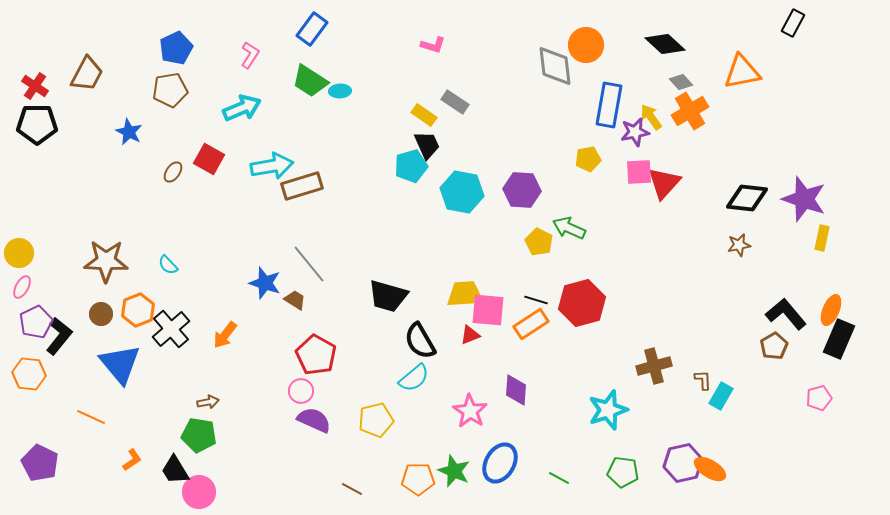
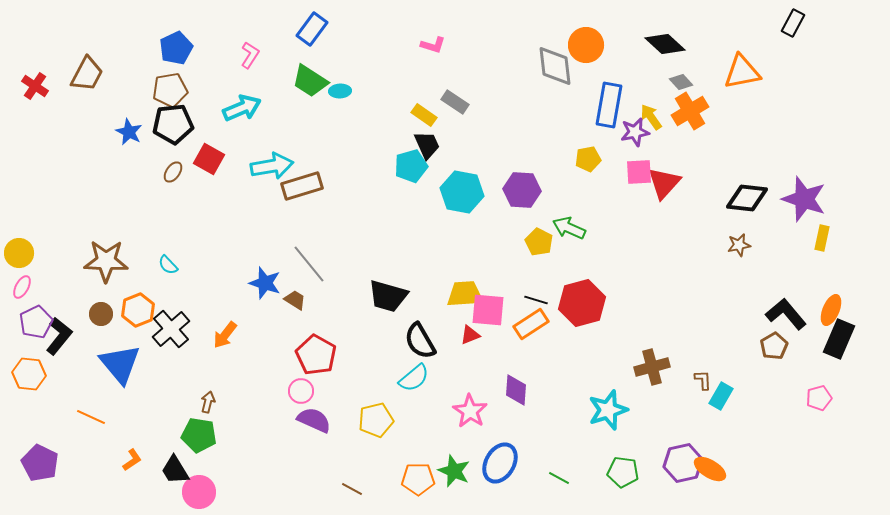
black pentagon at (37, 124): moved 136 px right; rotated 6 degrees counterclockwise
brown cross at (654, 366): moved 2 px left, 1 px down
brown arrow at (208, 402): rotated 65 degrees counterclockwise
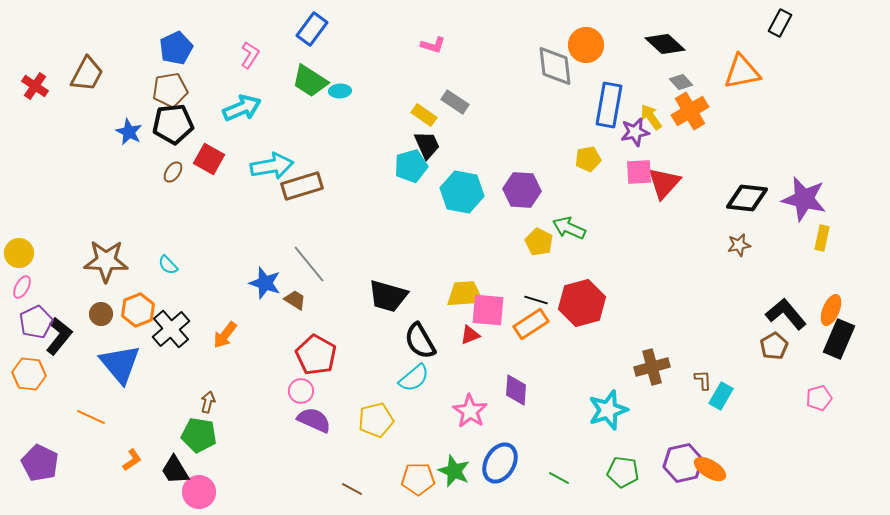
black rectangle at (793, 23): moved 13 px left
purple star at (804, 199): rotated 6 degrees counterclockwise
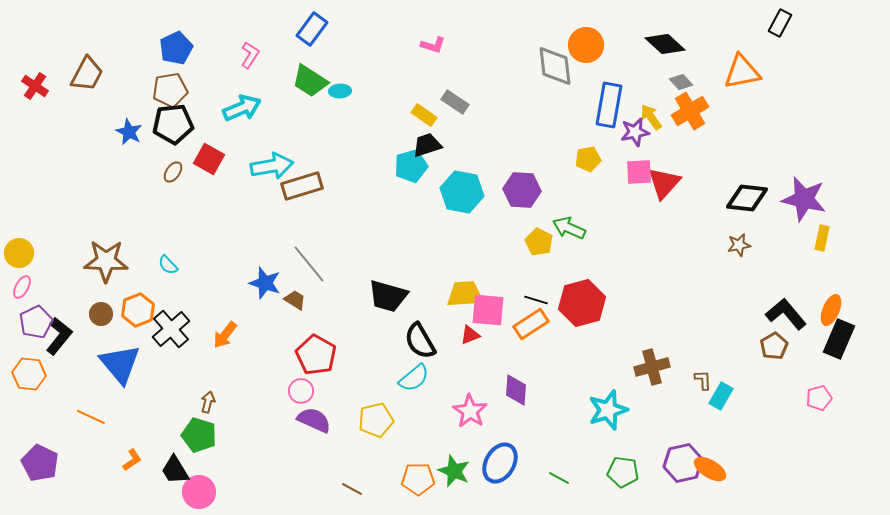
black trapezoid at (427, 145): rotated 84 degrees counterclockwise
green pentagon at (199, 435): rotated 8 degrees clockwise
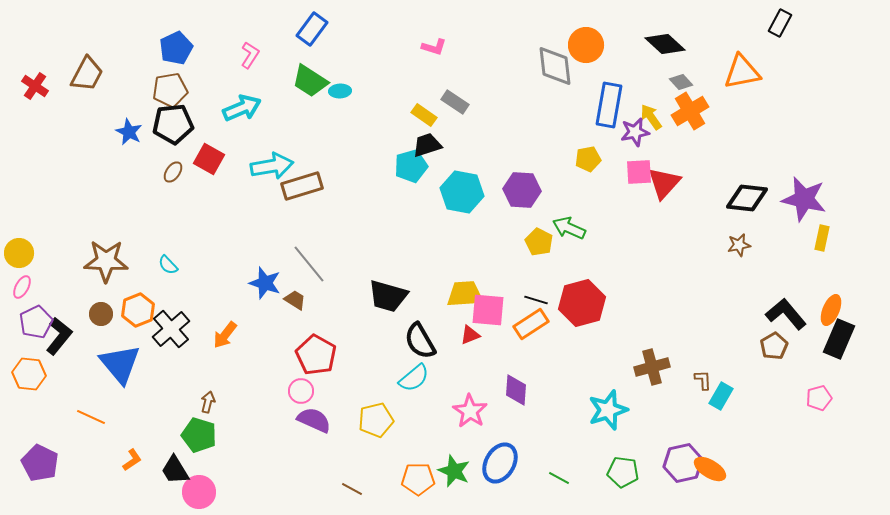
pink L-shape at (433, 45): moved 1 px right, 2 px down
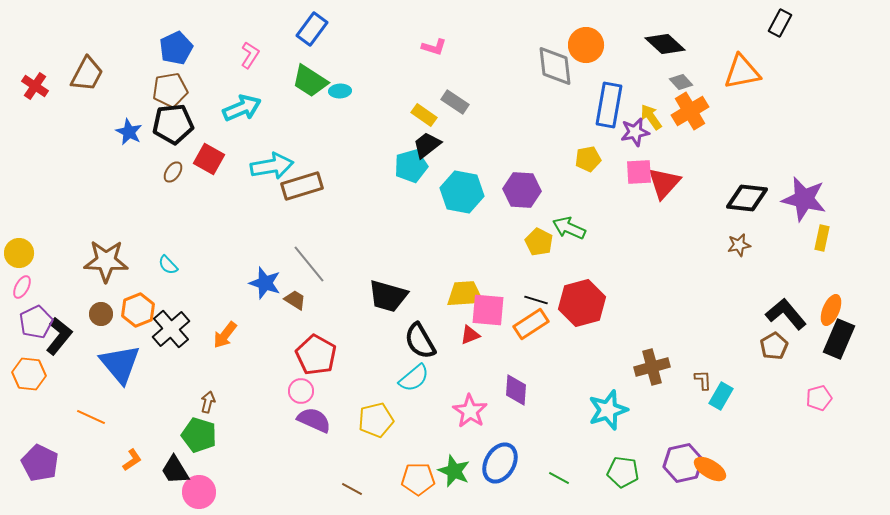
black trapezoid at (427, 145): rotated 20 degrees counterclockwise
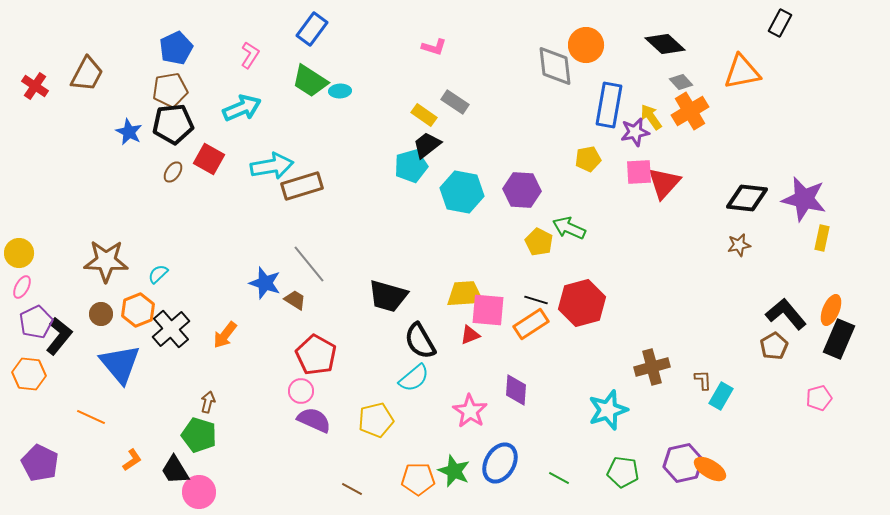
cyan semicircle at (168, 265): moved 10 px left, 9 px down; rotated 90 degrees clockwise
